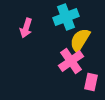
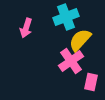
yellow semicircle: rotated 10 degrees clockwise
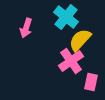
cyan cross: rotated 30 degrees counterclockwise
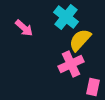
pink arrow: moved 2 px left; rotated 66 degrees counterclockwise
pink cross: moved 3 px down; rotated 10 degrees clockwise
pink rectangle: moved 2 px right, 5 px down
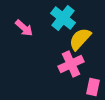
cyan cross: moved 3 px left, 1 px down
yellow semicircle: moved 1 px up
